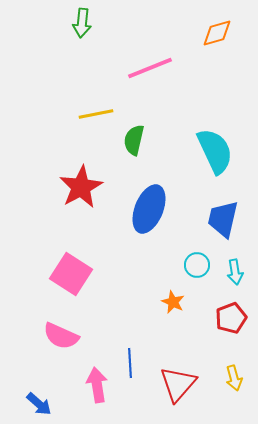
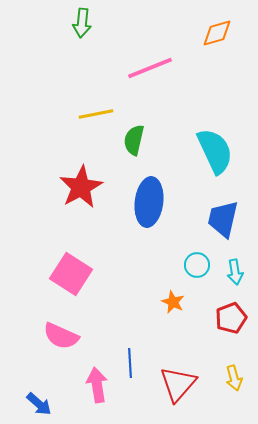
blue ellipse: moved 7 px up; rotated 15 degrees counterclockwise
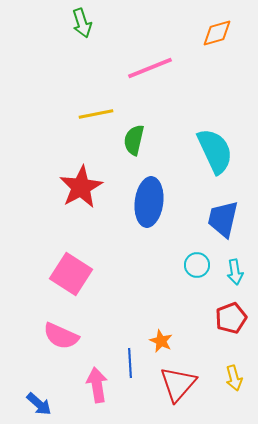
green arrow: rotated 24 degrees counterclockwise
orange star: moved 12 px left, 39 px down
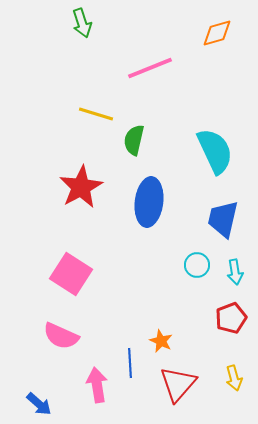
yellow line: rotated 28 degrees clockwise
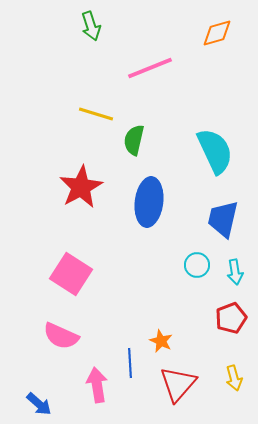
green arrow: moved 9 px right, 3 px down
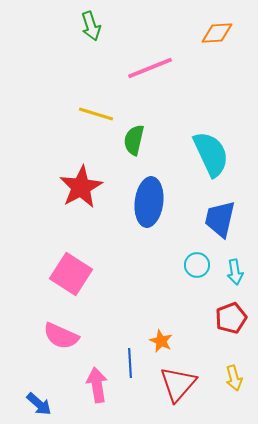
orange diamond: rotated 12 degrees clockwise
cyan semicircle: moved 4 px left, 3 px down
blue trapezoid: moved 3 px left
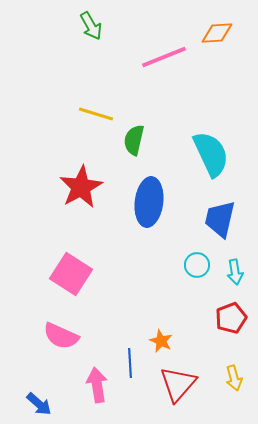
green arrow: rotated 12 degrees counterclockwise
pink line: moved 14 px right, 11 px up
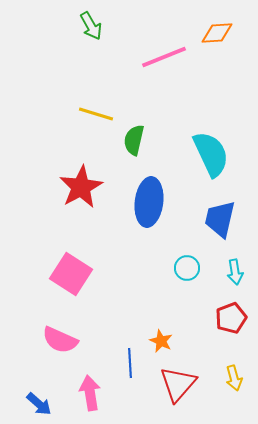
cyan circle: moved 10 px left, 3 px down
pink semicircle: moved 1 px left, 4 px down
pink arrow: moved 7 px left, 8 px down
